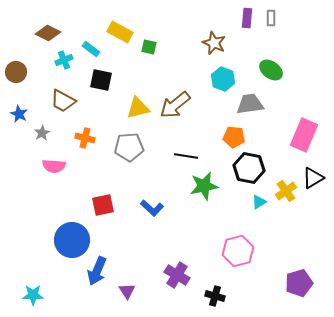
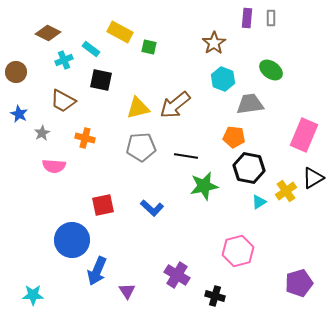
brown star: rotated 15 degrees clockwise
gray pentagon: moved 12 px right
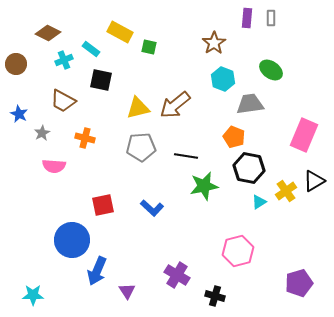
brown circle: moved 8 px up
orange pentagon: rotated 15 degrees clockwise
black triangle: moved 1 px right, 3 px down
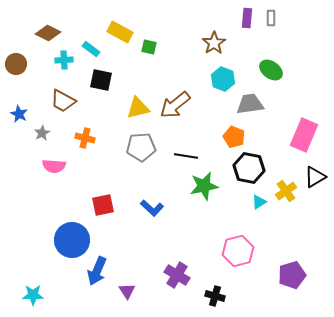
cyan cross: rotated 18 degrees clockwise
black triangle: moved 1 px right, 4 px up
purple pentagon: moved 7 px left, 8 px up
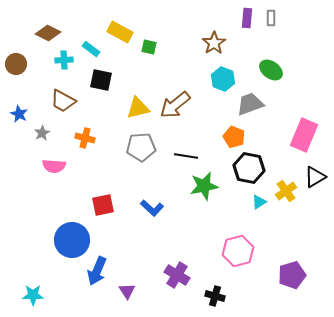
gray trapezoid: rotated 12 degrees counterclockwise
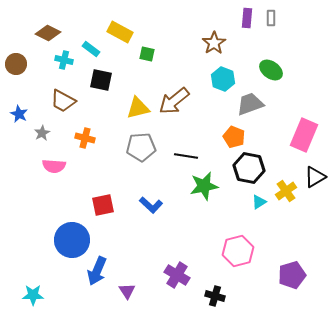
green square: moved 2 px left, 7 px down
cyan cross: rotated 18 degrees clockwise
brown arrow: moved 1 px left, 4 px up
blue L-shape: moved 1 px left, 3 px up
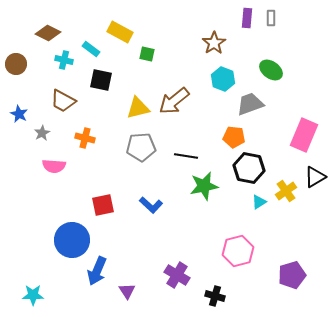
orange pentagon: rotated 15 degrees counterclockwise
